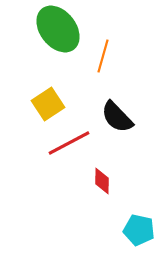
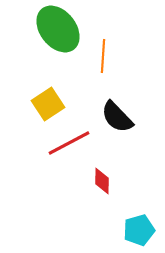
orange line: rotated 12 degrees counterclockwise
cyan pentagon: rotated 28 degrees counterclockwise
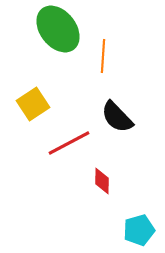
yellow square: moved 15 px left
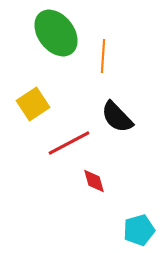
green ellipse: moved 2 px left, 4 px down
red diamond: moved 8 px left; rotated 16 degrees counterclockwise
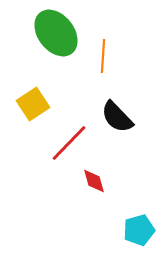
red line: rotated 18 degrees counterclockwise
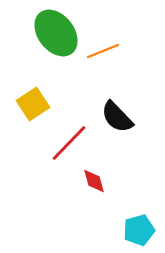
orange line: moved 5 px up; rotated 64 degrees clockwise
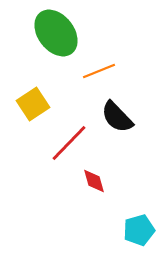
orange line: moved 4 px left, 20 px down
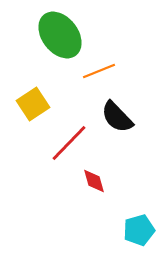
green ellipse: moved 4 px right, 2 px down
